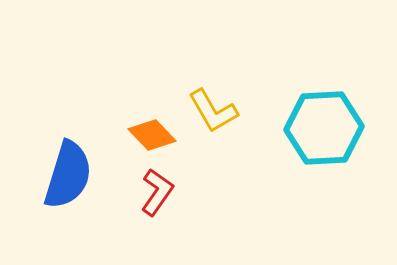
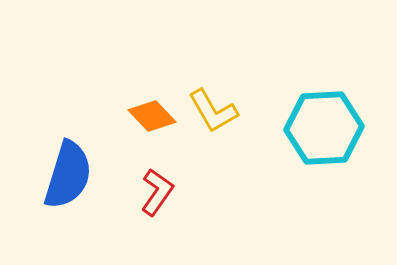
orange diamond: moved 19 px up
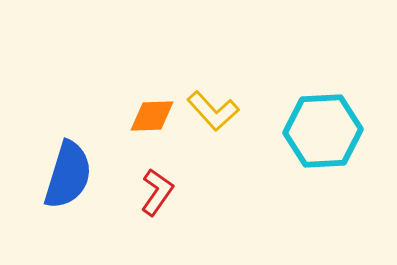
yellow L-shape: rotated 12 degrees counterclockwise
orange diamond: rotated 48 degrees counterclockwise
cyan hexagon: moved 1 px left, 3 px down
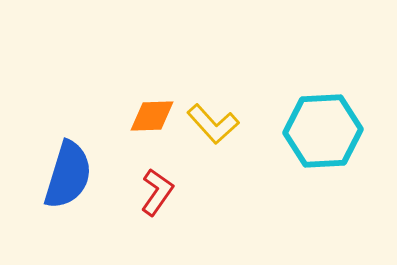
yellow L-shape: moved 13 px down
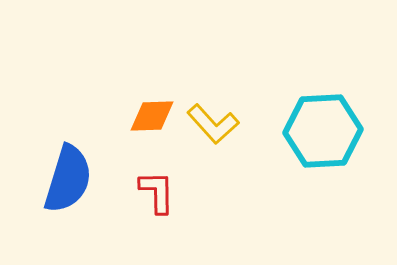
blue semicircle: moved 4 px down
red L-shape: rotated 36 degrees counterclockwise
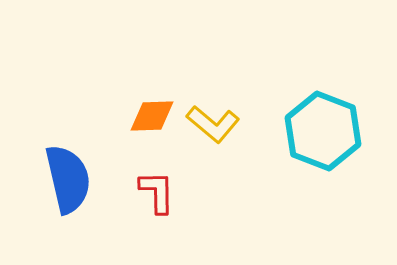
yellow L-shape: rotated 8 degrees counterclockwise
cyan hexagon: rotated 24 degrees clockwise
blue semicircle: rotated 30 degrees counterclockwise
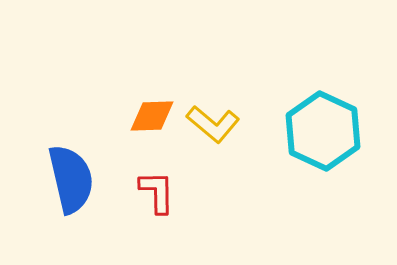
cyan hexagon: rotated 4 degrees clockwise
blue semicircle: moved 3 px right
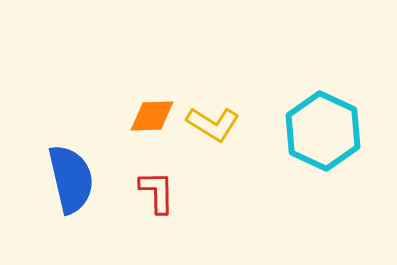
yellow L-shape: rotated 8 degrees counterclockwise
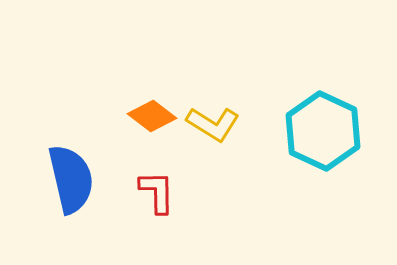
orange diamond: rotated 39 degrees clockwise
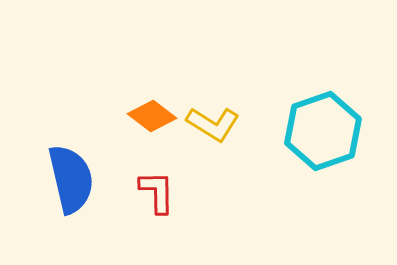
cyan hexagon: rotated 16 degrees clockwise
